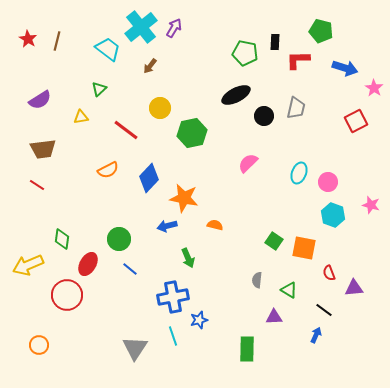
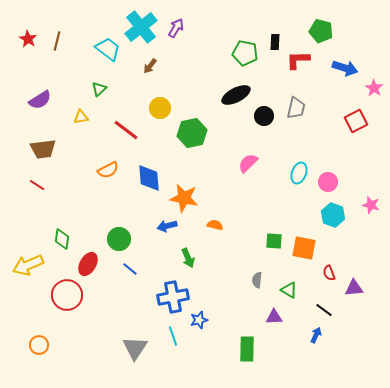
purple arrow at (174, 28): moved 2 px right
blue diamond at (149, 178): rotated 48 degrees counterclockwise
green square at (274, 241): rotated 30 degrees counterclockwise
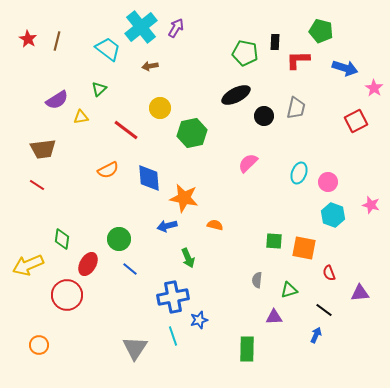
brown arrow at (150, 66): rotated 42 degrees clockwise
purple semicircle at (40, 100): moved 17 px right
purple triangle at (354, 288): moved 6 px right, 5 px down
green triangle at (289, 290): rotated 48 degrees counterclockwise
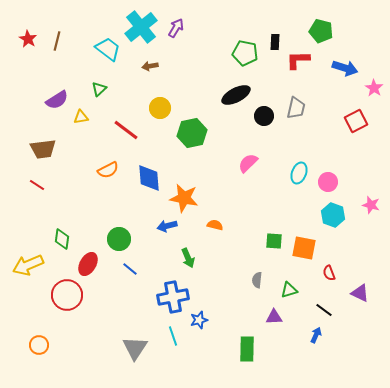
purple triangle at (360, 293): rotated 30 degrees clockwise
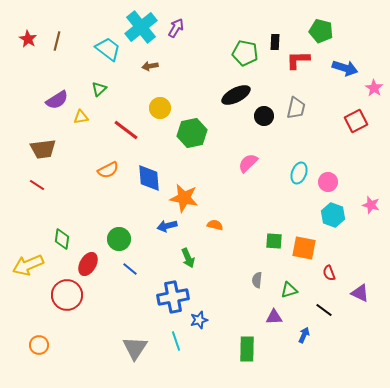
blue arrow at (316, 335): moved 12 px left
cyan line at (173, 336): moved 3 px right, 5 px down
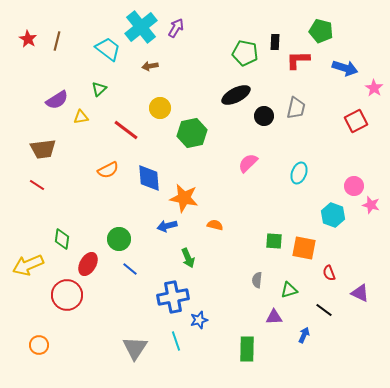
pink circle at (328, 182): moved 26 px right, 4 px down
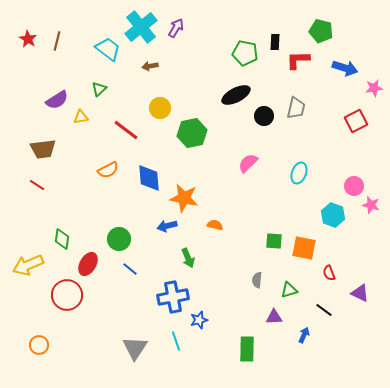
pink star at (374, 88): rotated 30 degrees clockwise
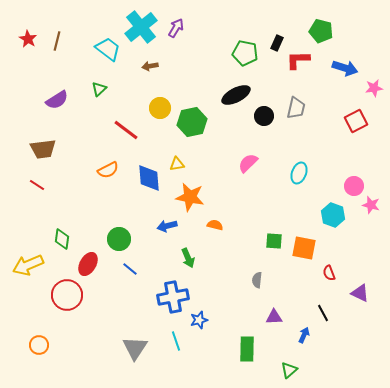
black rectangle at (275, 42): moved 2 px right, 1 px down; rotated 21 degrees clockwise
yellow triangle at (81, 117): moved 96 px right, 47 px down
green hexagon at (192, 133): moved 11 px up
orange star at (184, 198): moved 6 px right, 1 px up
green triangle at (289, 290): moved 80 px down; rotated 24 degrees counterclockwise
black line at (324, 310): moved 1 px left, 3 px down; rotated 24 degrees clockwise
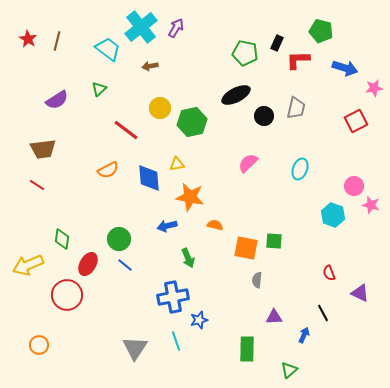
cyan ellipse at (299, 173): moved 1 px right, 4 px up
orange square at (304, 248): moved 58 px left
blue line at (130, 269): moved 5 px left, 4 px up
